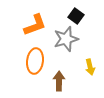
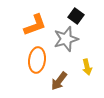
orange ellipse: moved 2 px right, 1 px up
yellow arrow: moved 3 px left
brown arrow: rotated 144 degrees counterclockwise
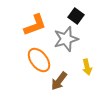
orange ellipse: moved 2 px right; rotated 45 degrees counterclockwise
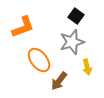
orange L-shape: moved 12 px left, 2 px down
gray star: moved 6 px right, 3 px down
